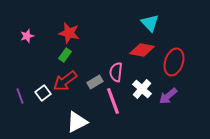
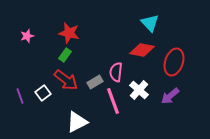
red arrow: moved 1 px right, 1 px up; rotated 105 degrees counterclockwise
white cross: moved 3 px left, 1 px down
purple arrow: moved 2 px right
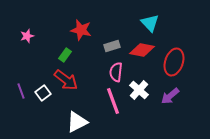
red star: moved 12 px right, 3 px up
gray rectangle: moved 17 px right, 36 px up; rotated 14 degrees clockwise
purple line: moved 1 px right, 5 px up
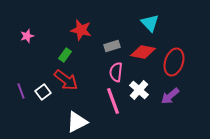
red diamond: moved 1 px right, 2 px down
white square: moved 1 px up
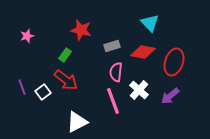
purple line: moved 1 px right, 4 px up
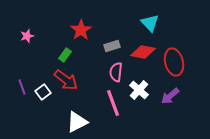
red star: rotated 25 degrees clockwise
red ellipse: rotated 32 degrees counterclockwise
pink line: moved 2 px down
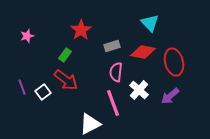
white triangle: moved 13 px right, 2 px down
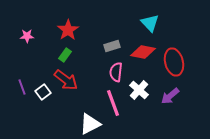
red star: moved 13 px left
pink star: rotated 16 degrees clockwise
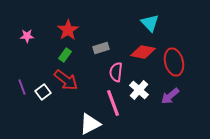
gray rectangle: moved 11 px left, 2 px down
